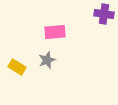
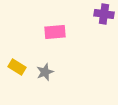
gray star: moved 2 px left, 12 px down
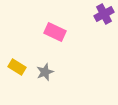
purple cross: rotated 36 degrees counterclockwise
pink rectangle: rotated 30 degrees clockwise
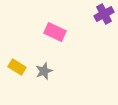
gray star: moved 1 px left, 1 px up
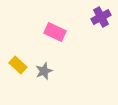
purple cross: moved 3 px left, 3 px down
yellow rectangle: moved 1 px right, 2 px up; rotated 12 degrees clockwise
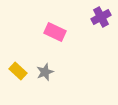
yellow rectangle: moved 6 px down
gray star: moved 1 px right, 1 px down
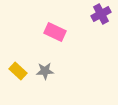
purple cross: moved 3 px up
gray star: moved 1 px up; rotated 18 degrees clockwise
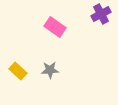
pink rectangle: moved 5 px up; rotated 10 degrees clockwise
gray star: moved 5 px right, 1 px up
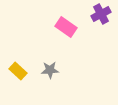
pink rectangle: moved 11 px right
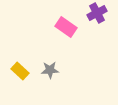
purple cross: moved 4 px left, 1 px up
yellow rectangle: moved 2 px right
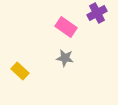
gray star: moved 15 px right, 12 px up; rotated 12 degrees clockwise
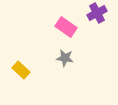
yellow rectangle: moved 1 px right, 1 px up
